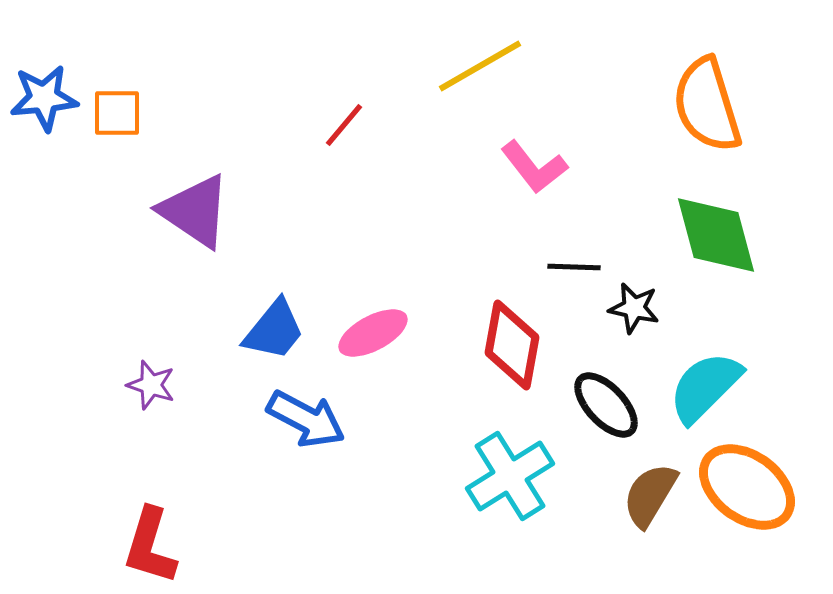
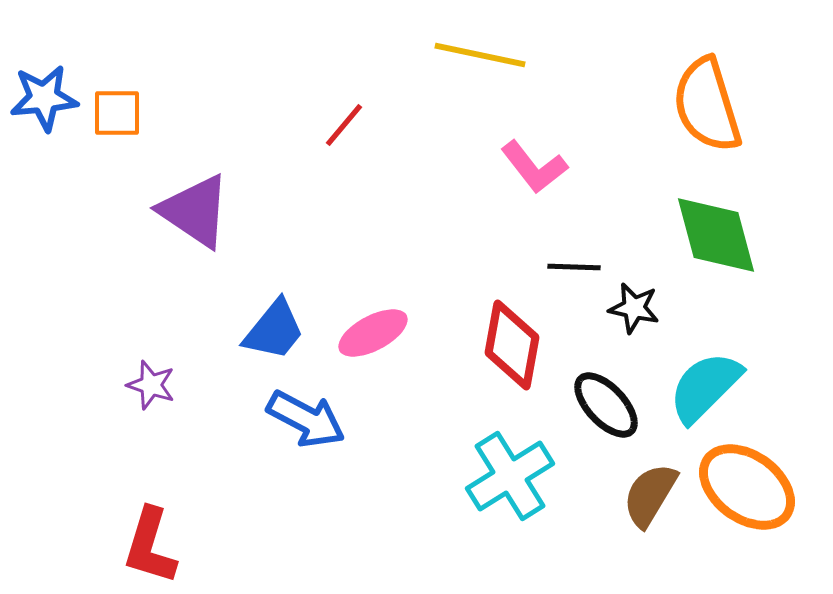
yellow line: moved 11 px up; rotated 42 degrees clockwise
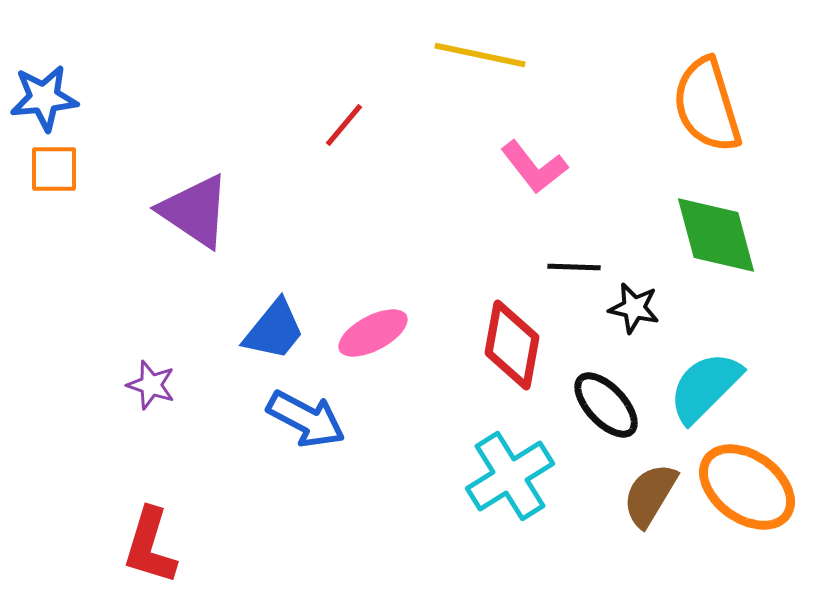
orange square: moved 63 px left, 56 px down
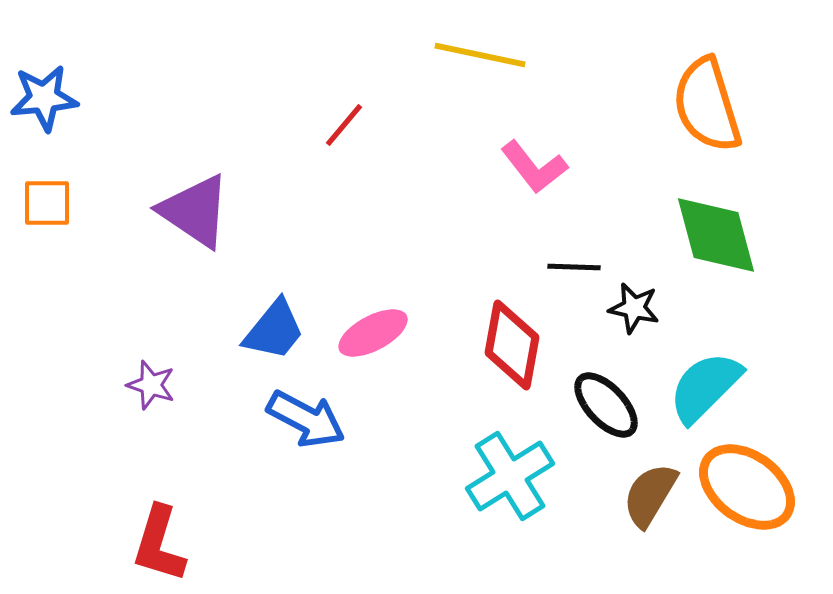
orange square: moved 7 px left, 34 px down
red L-shape: moved 9 px right, 2 px up
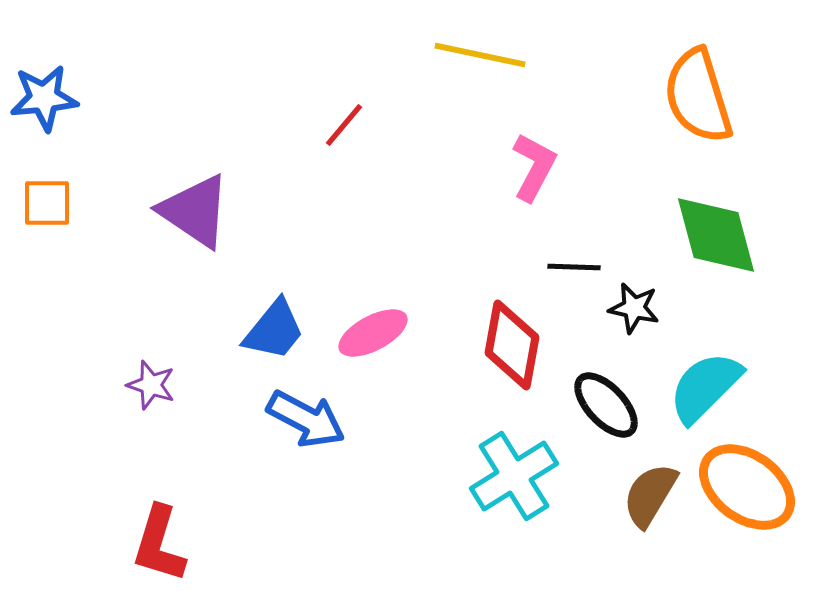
orange semicircle: moved 9 px left, 9 px up
pink L-shape: rotated 114 degrees counterclockwise
cyan cross: moved 4 px right
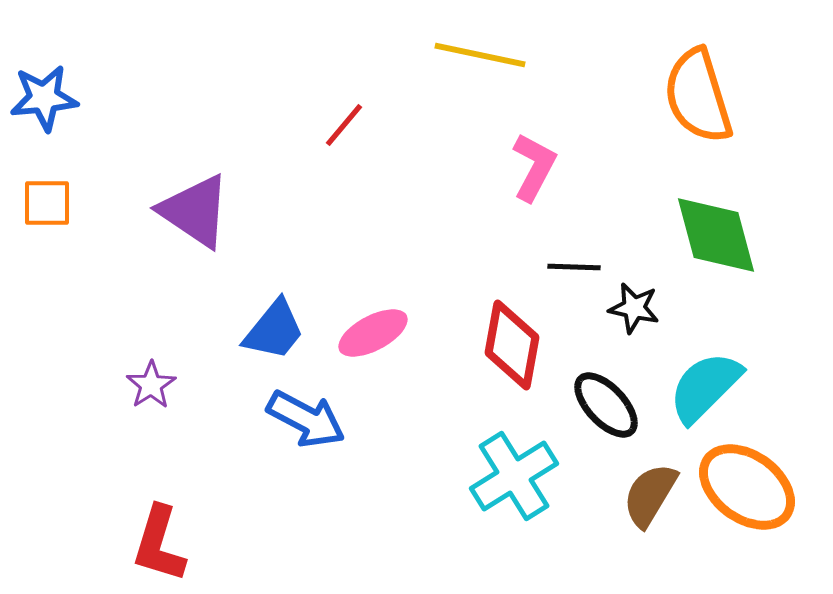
purple star: rotated 21 degrees clockwise
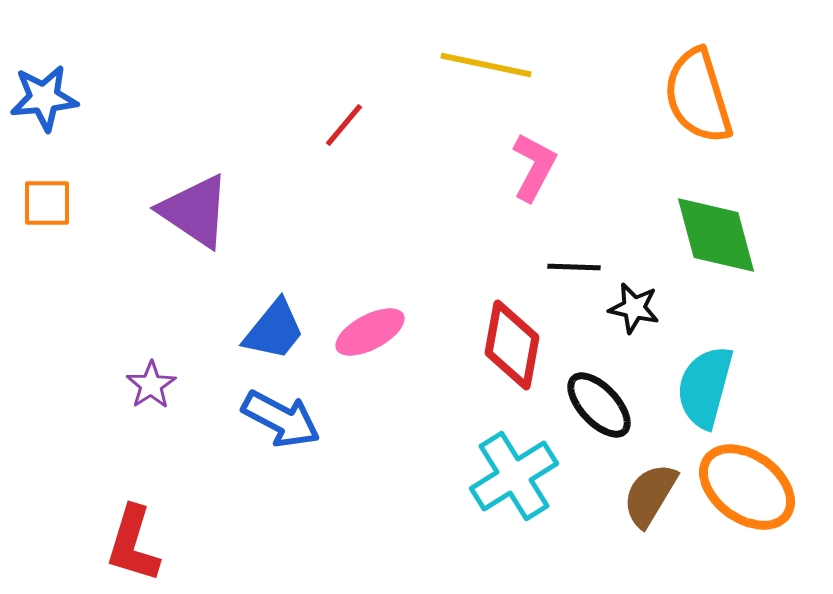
yellow line: moved 6 px right, 10 px down
pink ellipse: moved 3 px left, 1 px up
cyan semicircle: rotated 30 degrees counterclockwise
black ellipse: moved 7 px left
blue arrow: moved 25 px left
red L-shape: moved 26 px left
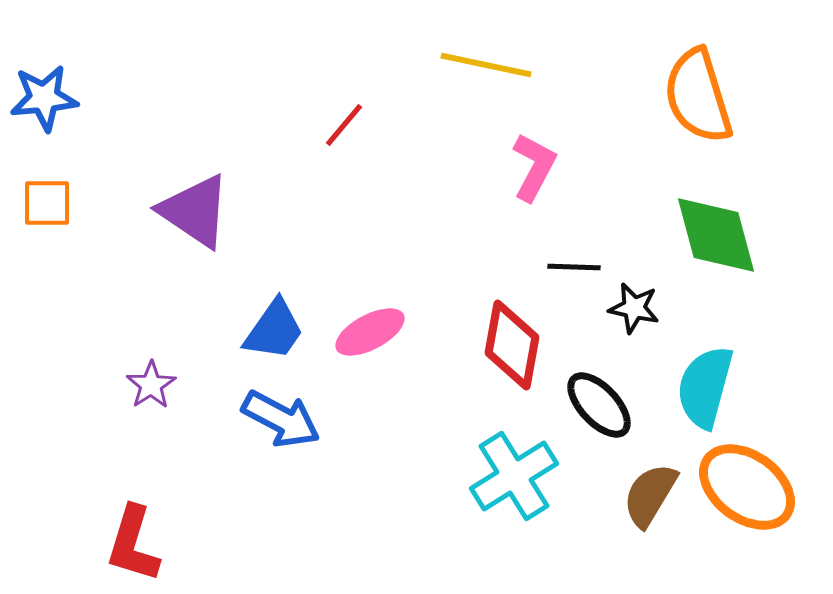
blue trapezoid: rotated 4 degrees counterclockwise
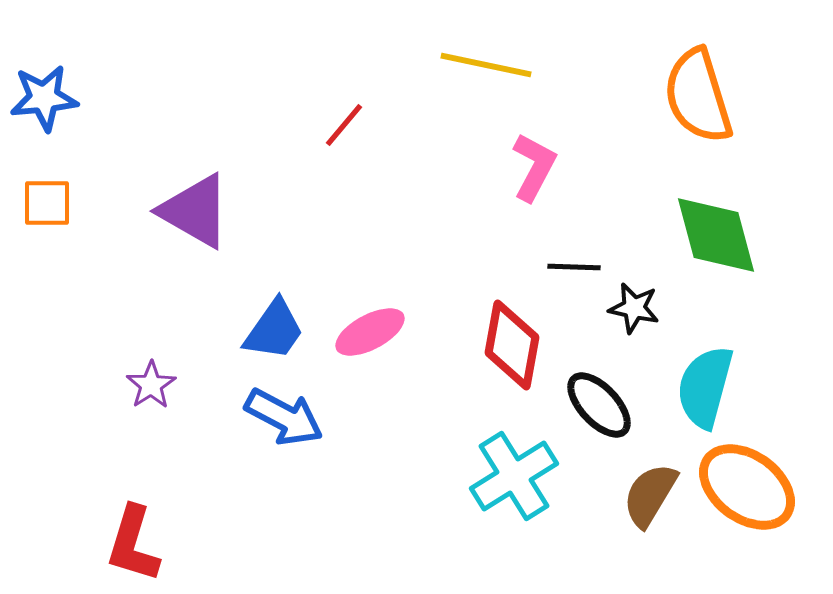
purple triangle: rotated 4 degrees counterclockwise
blue arrow: moved 3 px right, 2 px up
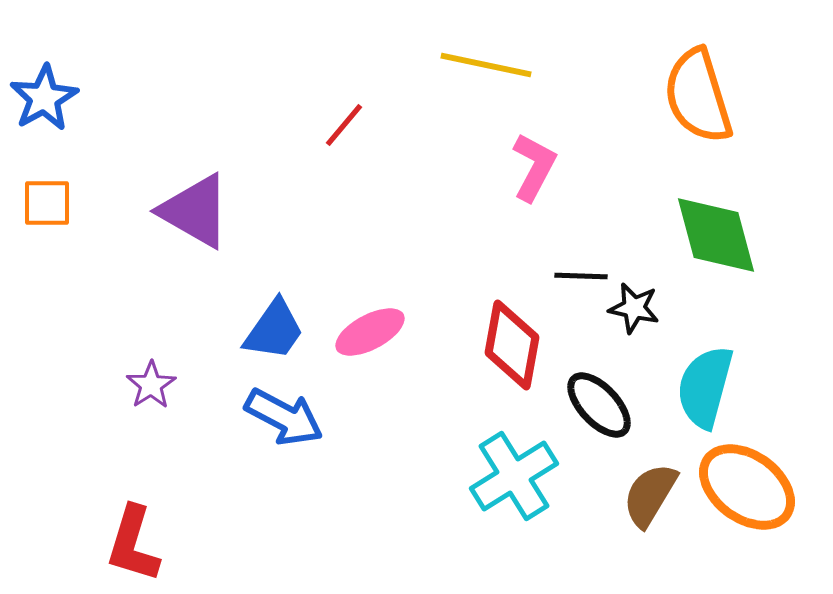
blue star: rotated 24 degrees counterclockwise
black line: moved 7 px right, 9 px down
